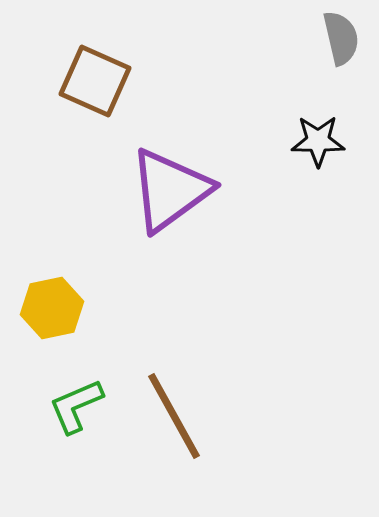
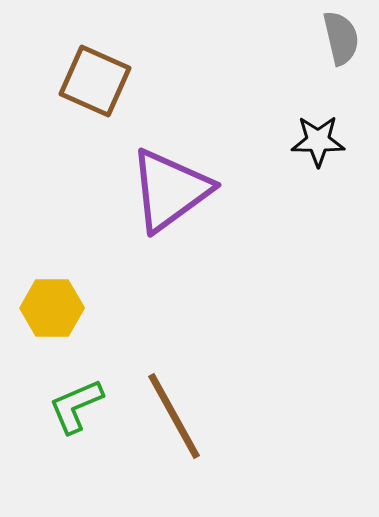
yellow hexagon: rotated 12 degrees clockwise
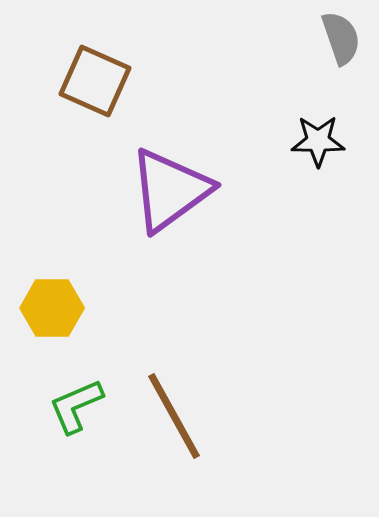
gray semicircle: rotated 6 degrees counterclockwise
